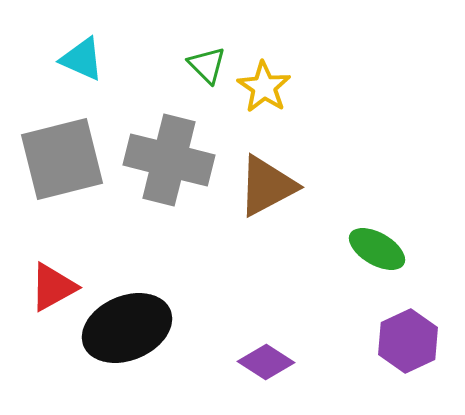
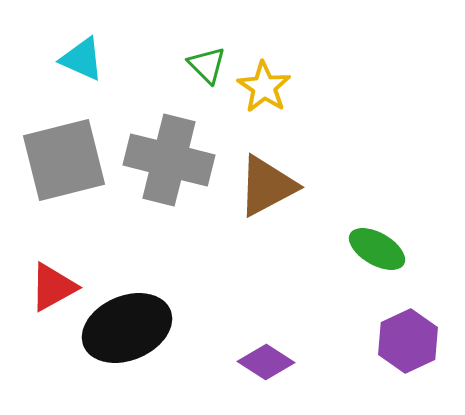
gray square: moved 2 px right, 1 px down
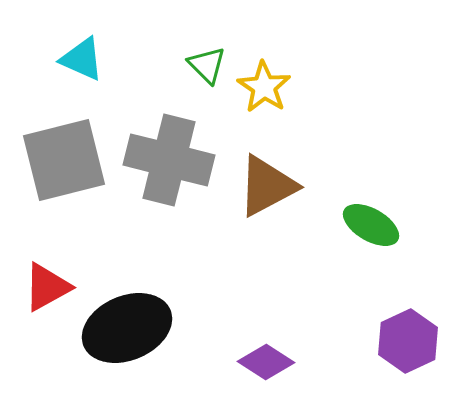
green ellipse: moved 6 px left, 24 px up
red triangle: moved 6 px left
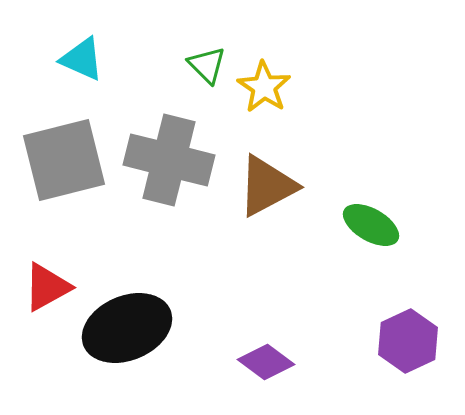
purple diamond: rotated 4 degrees clockwise
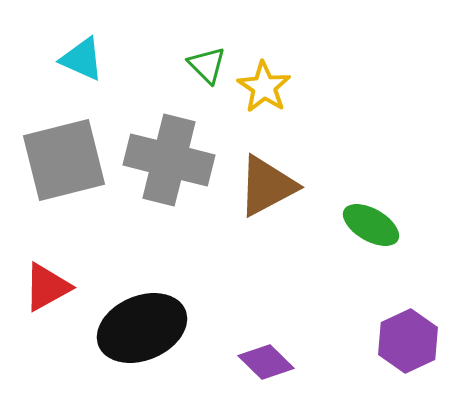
black ellipse: moved 15 px right
purple diamond: rotated 8 degrees clockwise
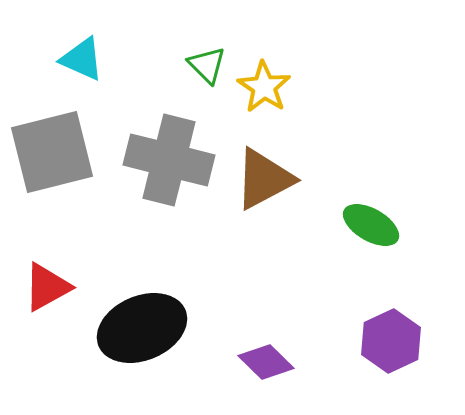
gray square: moved 12 px left, 8 px up
brown triangle: moved 3 px left, 7 px up
purple hexagon: moved 17 px left
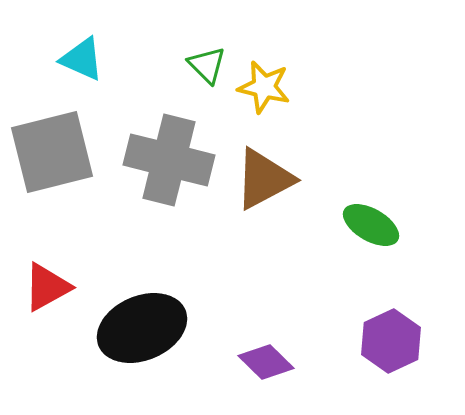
yellow star: rotated 20 degrees counterclockwise
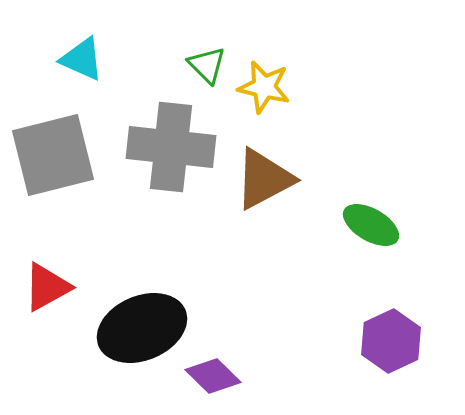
gray square: moved 1 px right, 3 px down
gray cross: moved 2 px right, 13 px up; rotated 8 degrees counterclockwise
purple diamond: moved 53 px left, 14 px down
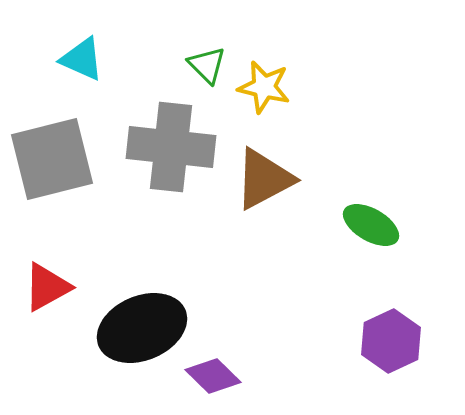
gray square: moved 1 px left, 4 px down
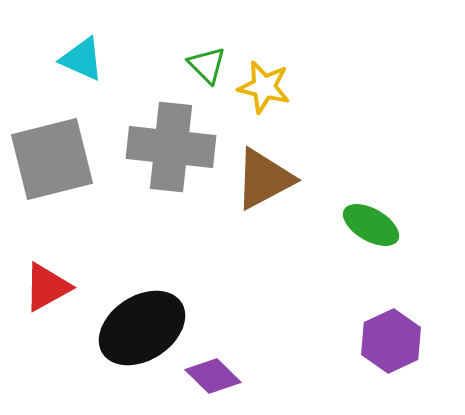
black ellipse: rotated 10 degrees counterclockwise
